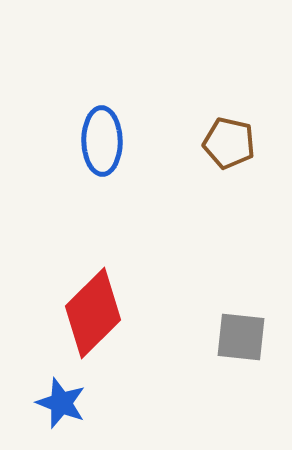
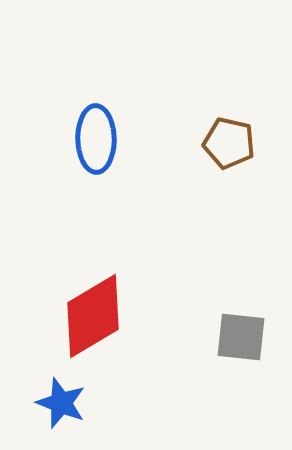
blue ellipse: moved 6 px left, 2 px up
red diamond: moved 3 px down; rotated 14 degrees clockwise
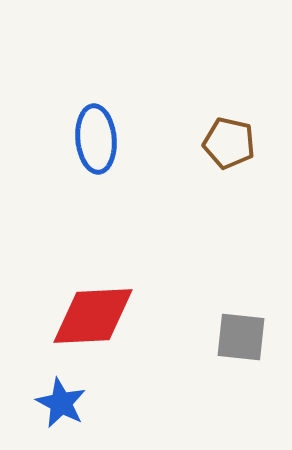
blue ellipse: rotated 4 degrees counterclockwise
red diamond: rotated 28 degrees clockwise
blue star: rotated 6 degrees clockwise
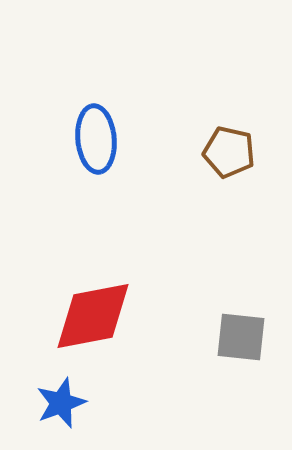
brown pentagon: moved 9 px down
red diamond: rotated 8 degrees counterclockwise
blue star: rotated 24 degrees clockwise
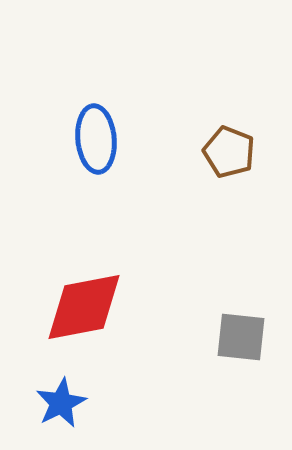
brown pentagon: rotated 9 degrees clockwise
red diamond: moved 9 px left, 9 px up
blue star: rotated 6 degrees counterclockwise
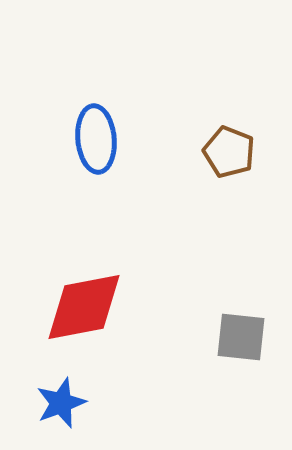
blue star: rotated 6 degrees clockwise
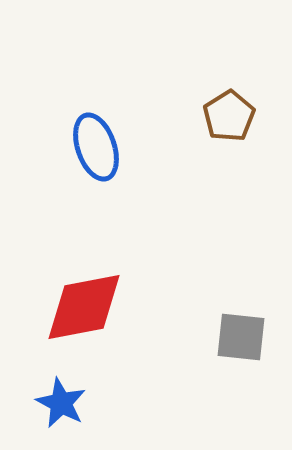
blue ellipse: moved 8 px down; rotated 14 degrees counterclockwise
brown pentagon: moved 36 px up; rotated 18 degrees clockwise
blue star: rotated 24 degrees counterclockwise
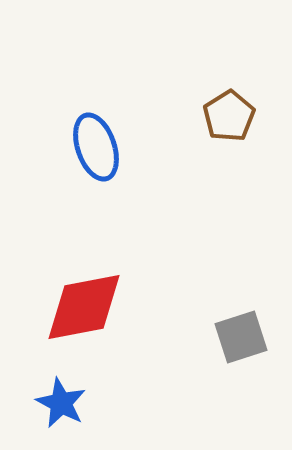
gray square: rotated 24 degrees counterclockwise
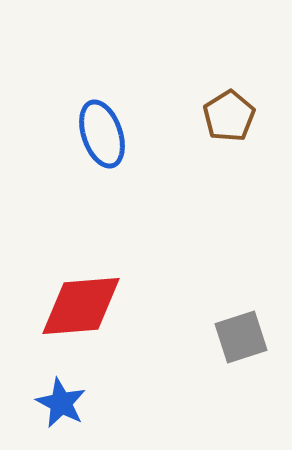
blue ellipse: moved 6 px right, 13 px up
red diamond: moved 3 px left, 1 px up; rotated 6 degrees clockwise
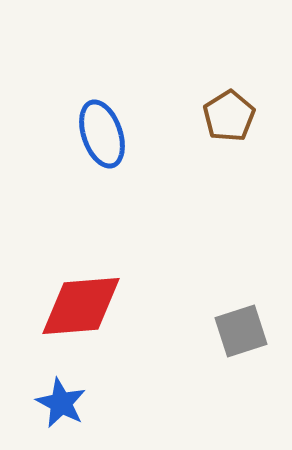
gray square: moved 6 px up
